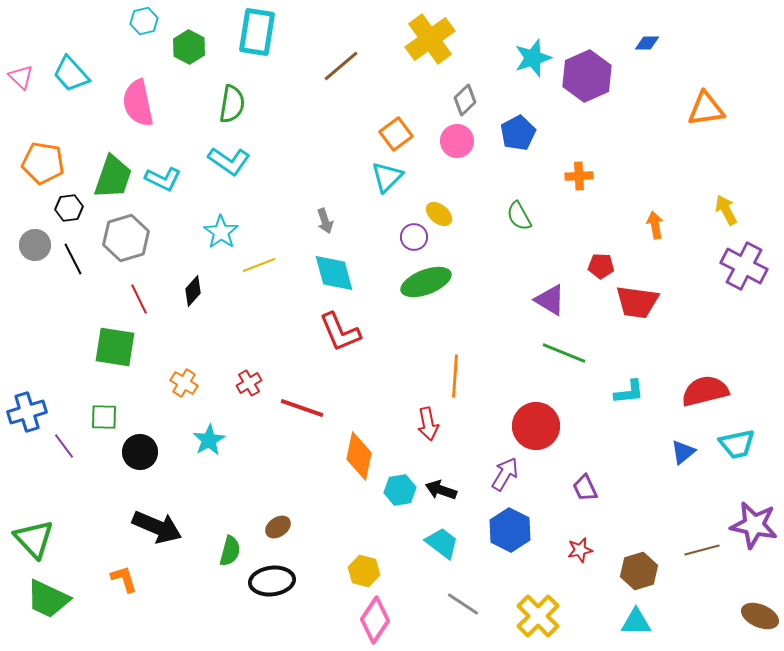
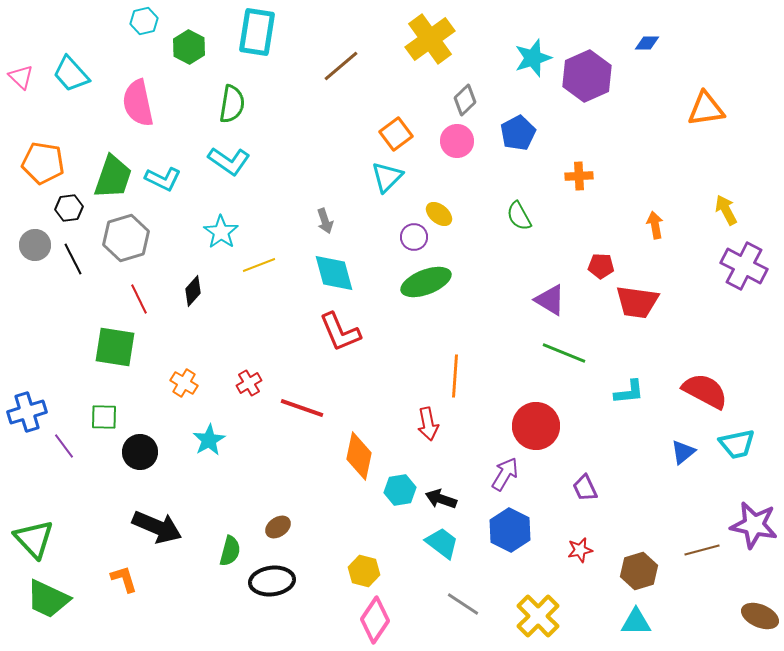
red semicircle at (705, 391): rotated 42 degrees clockwise
black arrow at (441, 490): moved 9 px down
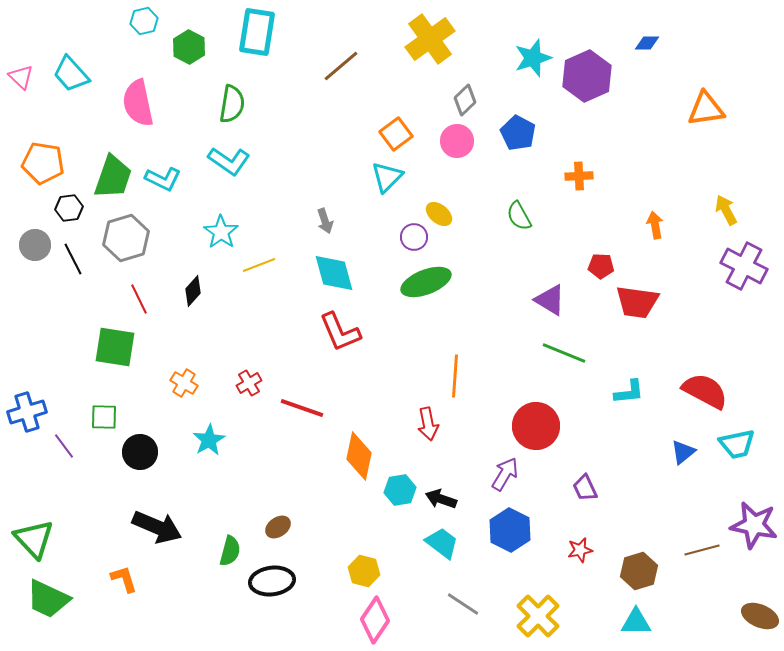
blue pentagon at (518, 133): rotated 16 degrees counterclockwise
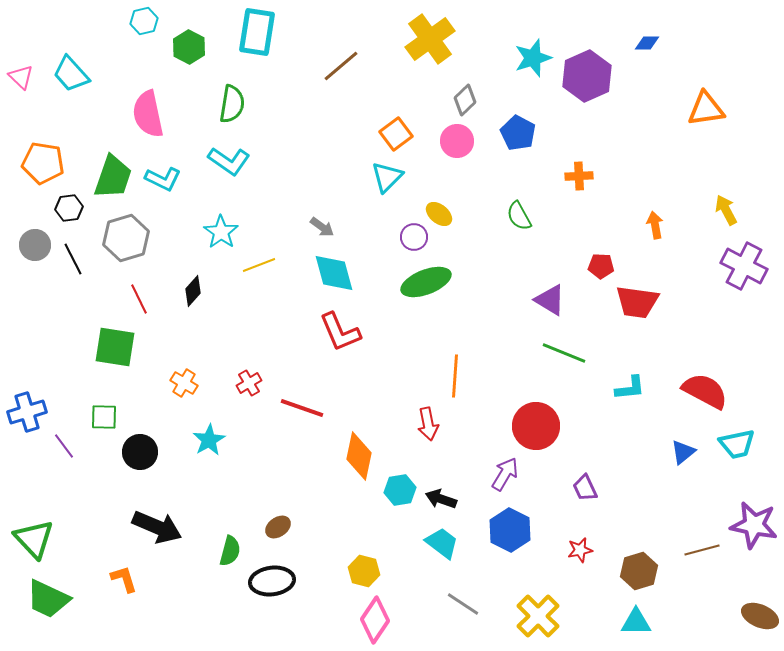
pink semicircle at (138, 103): moved 10 px right, 11 px down
gray arrow at (325, 221): moved 3 px left, 6 px down; rotated 35 degrees counterclockwise
cyan L-shape at (629, 392): moved 1 px right, 4 px up
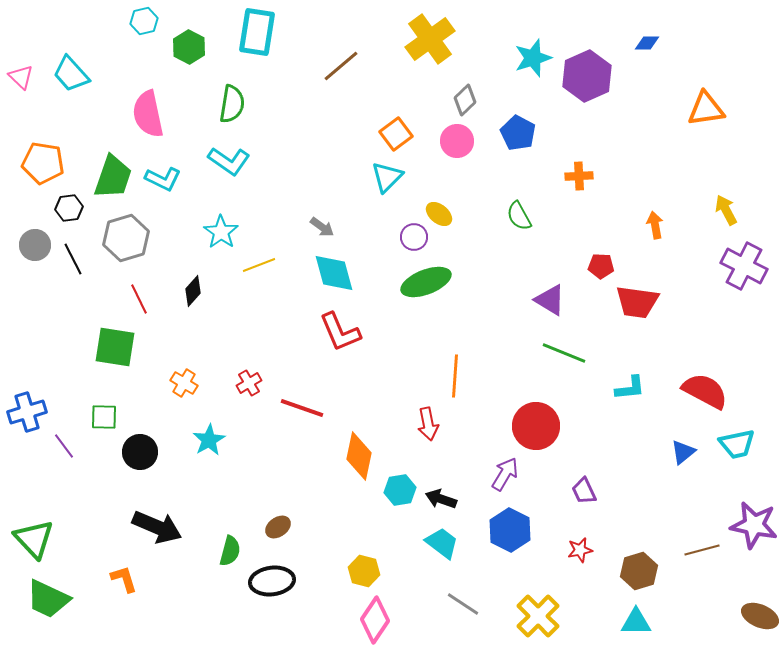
purple trapezoid at (585, 488): moved 1 px left, 3 px down
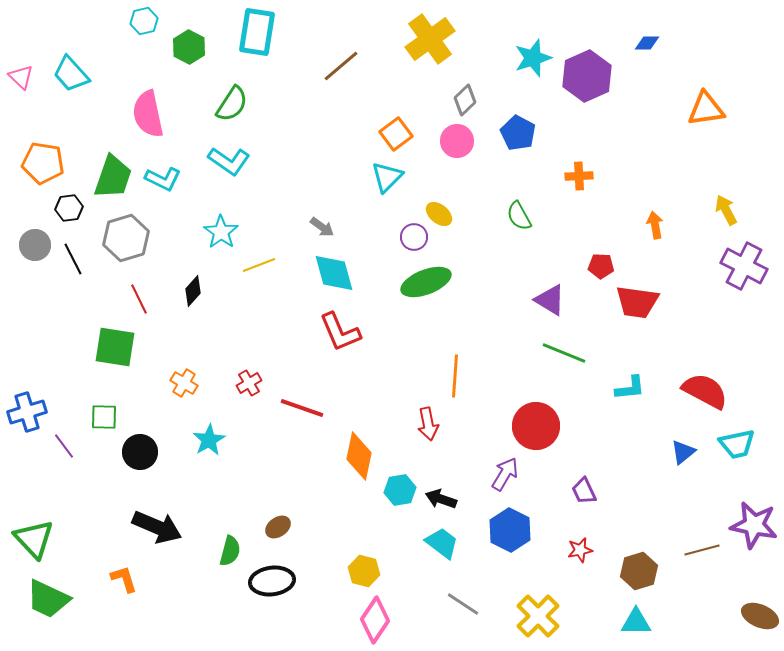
green semicircle at (232, 104): rotated 24 degrees clockwise
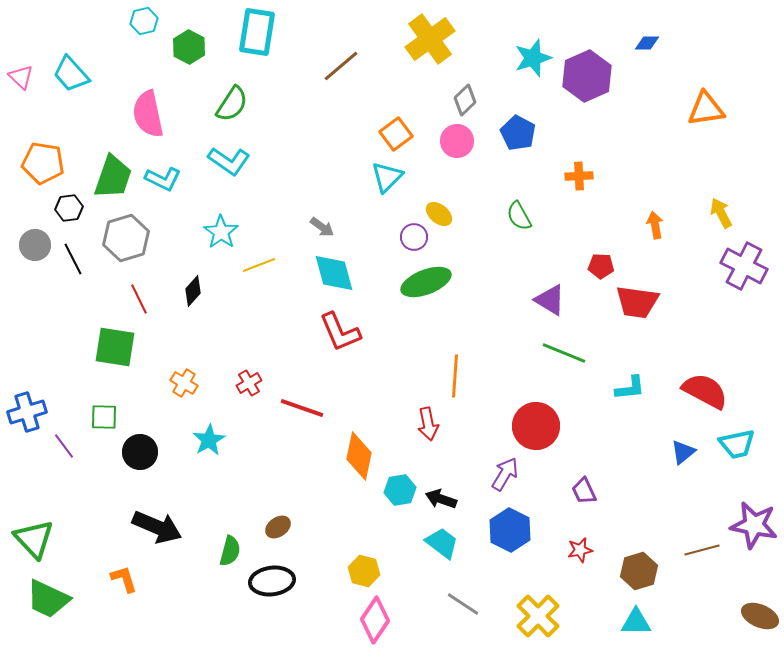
yellow arrow at (726, 210): moved 5 px left, 3 px down
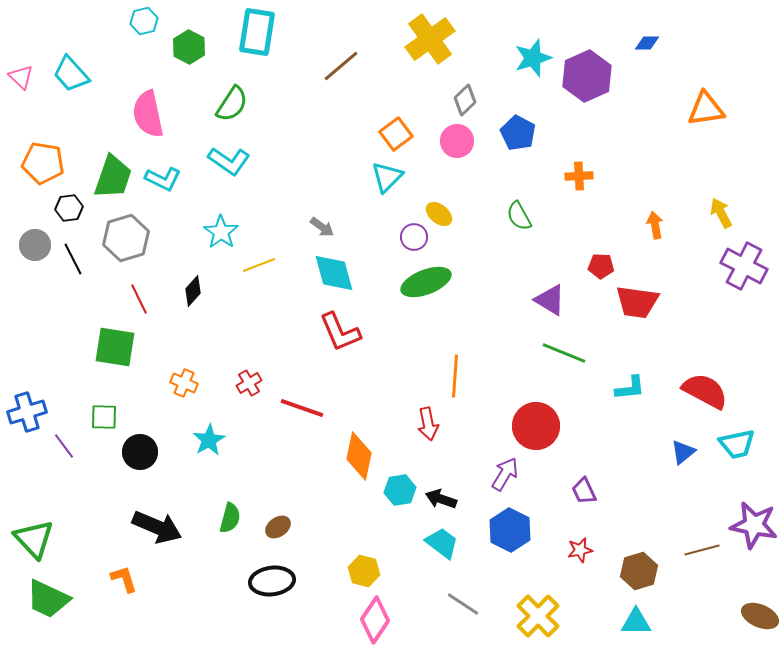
orange cross at (184, 383): rotated 8 degrees counterclockwise
green semicircle at (230, 551): moved 33 px up
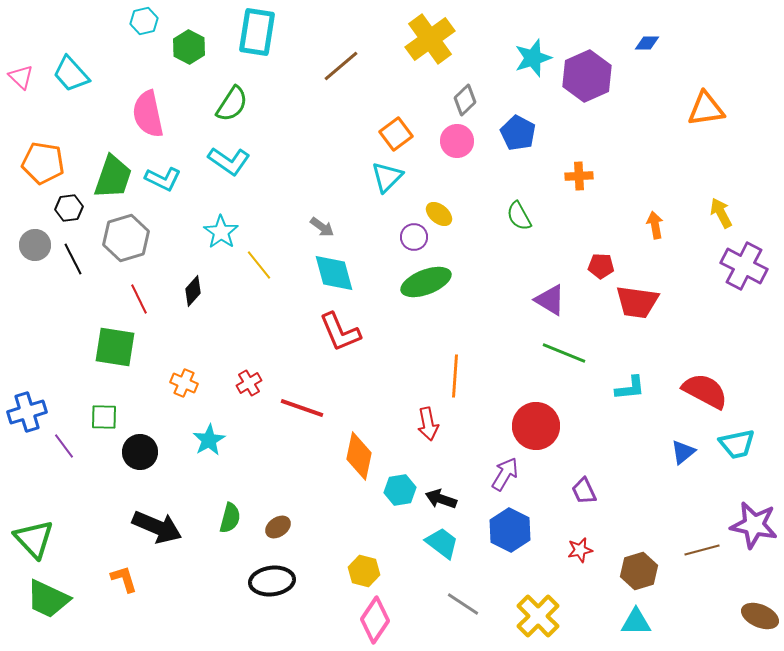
yellow line at (259, 265): rotated 72 degrees clockwise
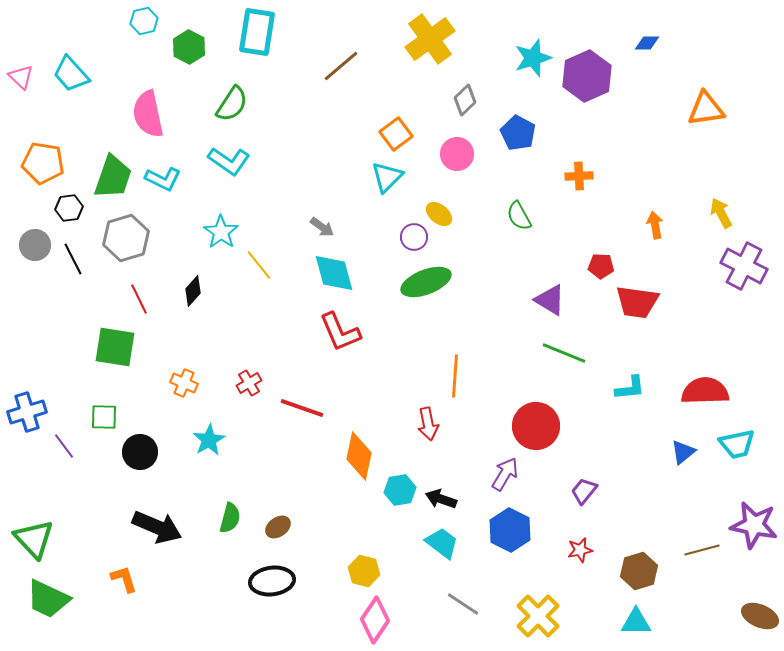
pink circle at (457, 141): moved 13 px down
red semicircle at (705, 391): rotated 30 degrees counterclockwise
purple trapezoid at (584, 491): rotated 64 degrees clockwise
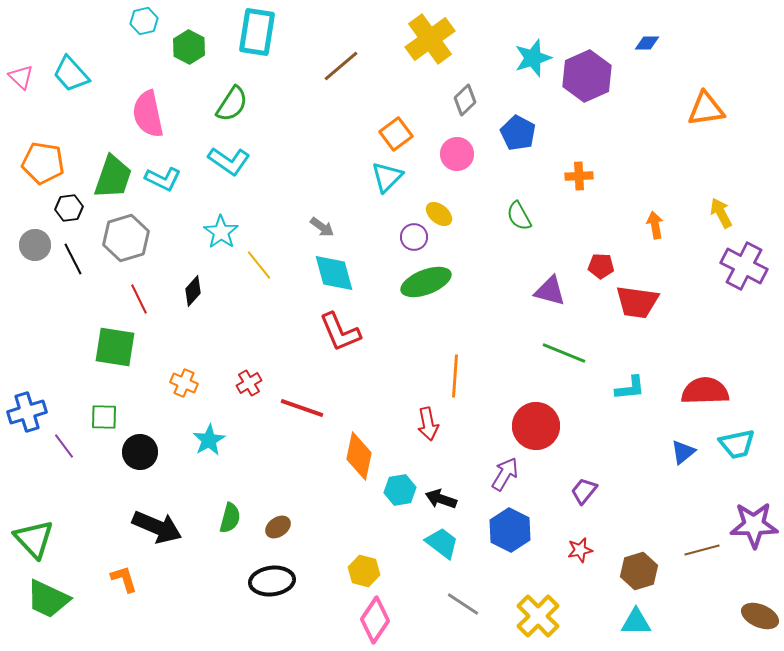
purple triangle at (550, 300): moved 9 px up; rotated 16 degrees counterclockwise
purple star at (754, 525): rotated 12 degrees counterclockwise
